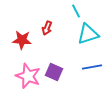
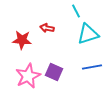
red arrow: rotated 80 degrees clockwise
pink star: rotated 25 degrees clockwise
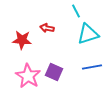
pink star: rotated 15 degrees counterclockwise
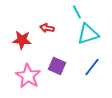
cyan line: moved 1 px right, 1 px down
blue line: rotated 42 degrees counterclockwise
purple square: moved 3 px right, 6 px up
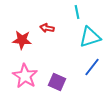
cyan line: rotated 16 degrees clockwise
cyan triangle: moved 2 px right, 3 px down
purple square: moved 16 px down
pink star: moved 3 px left
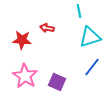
cyan line: moved 2 px right, 1 px up
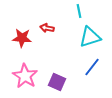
red star: moved 2 px up
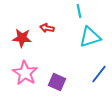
blue line: moved 7 px right, 7 px down
pink star: moved 3 px up
